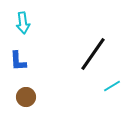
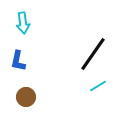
blue L-shape: rotated 15 degrees clockwise
cyan line: moved 14 px left
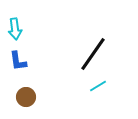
cyan arrow: moved 8 px left, 6 px down
blue L-shape: rotated 20 degrees counterclockwise
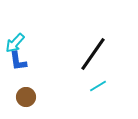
cyan arrow: moved 14 px down; rotated 50 degrees clockwise
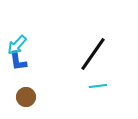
cyan arrow: moved 2 px right, 2 px down
cyan line: rotated 24 degrees clockwise
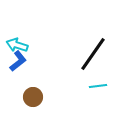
cyan arrow: rotated 65 degrees clockwise
blue L-shape: rotated 120 degrees counterclockwise
brown circle: moved 7 px right
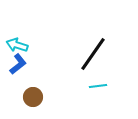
blue L-shape: moved 3 px down
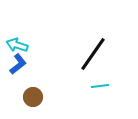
cyan line: moved 2 px right
